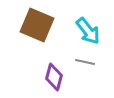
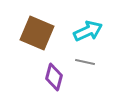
brown square: moved 8 px down
cyan arrow: rotated 76 degrees counterclockwise
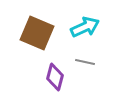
cyan arrow: moved 3 px left, 4 px up
purple diamond: moved 1 px right
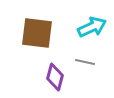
cyan arrow: moved 7 px right
brown square: rotated 16 degrees counterclockwise
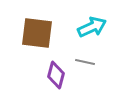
purple diamond: moved 1 px right, 2 px up
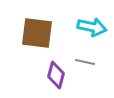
cyan arrow: rotated 36 degrees clockwise
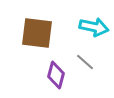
cyan arrow: moved 2 px right
gray line: rotated 30 degrees clockwise
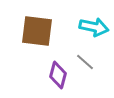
brown square: moved 2 px up
purple diamond: moved 2 px right
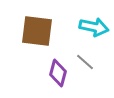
purple diamond: moved 2 px up
